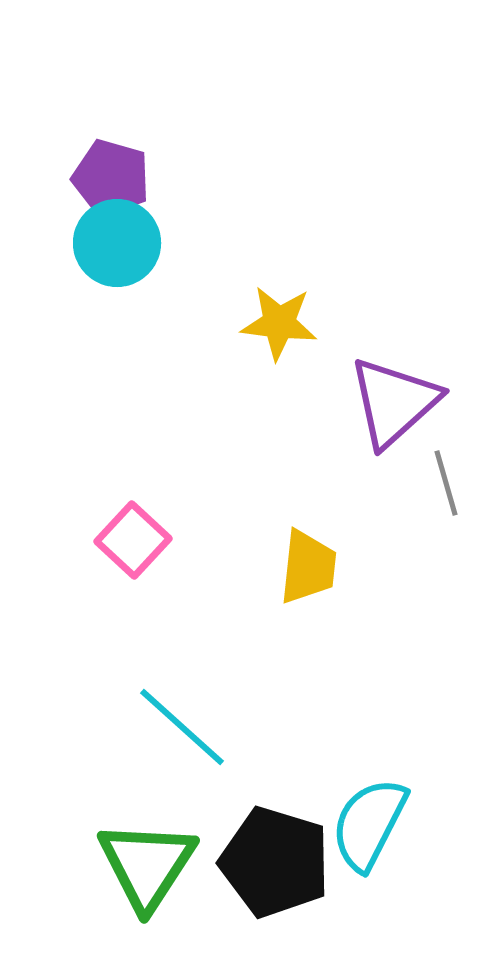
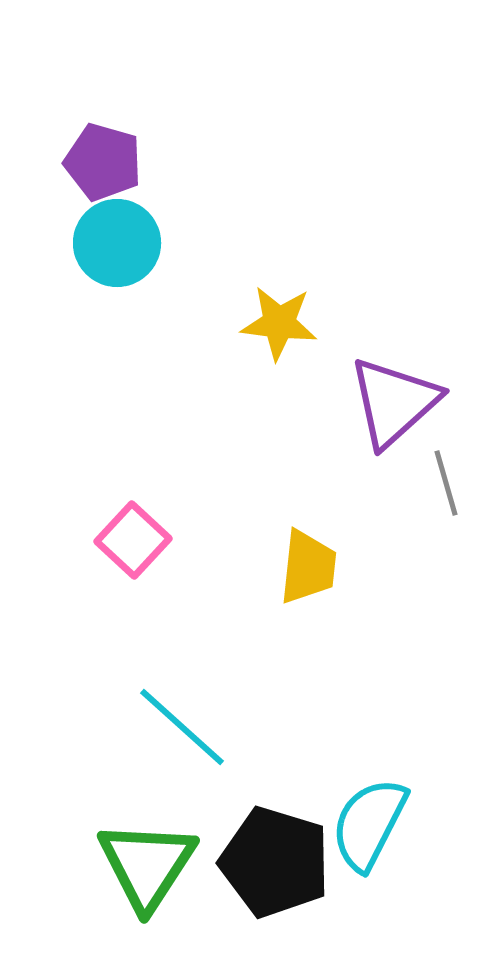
purple pentagon: moved 8 px left, 16 px up
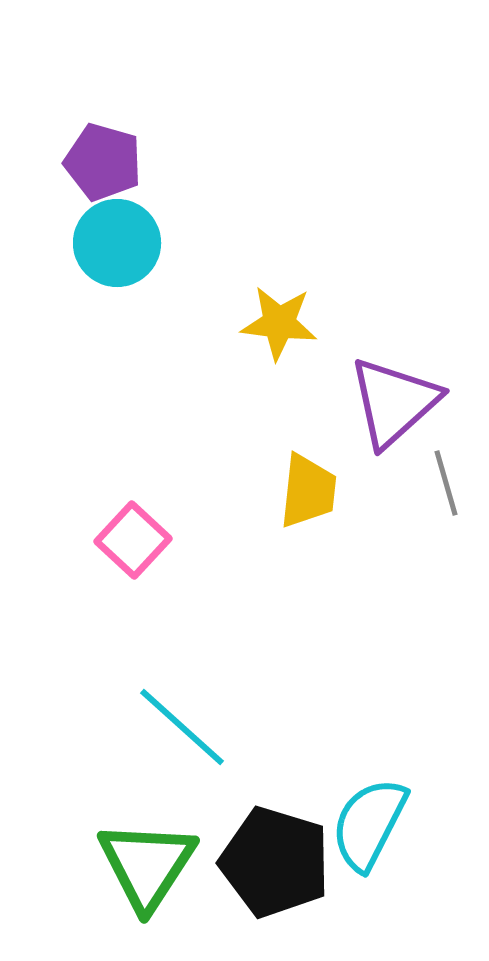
yellow trapezoid: moved 76 px up
